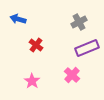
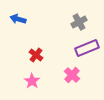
red cross: moved 10 px down
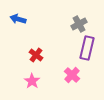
gray cross: moved 2 px down
purple rectangle: rotated 55 degrees counterclockwise
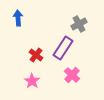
blue arrow: moved 1 px up; rotated 70 degrees clockwise
purple rectangle: moved 24 px left; rotated 20 degrees clockwise
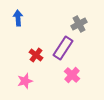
pink star: moved 7 px left; rotated 21 degrees clockwise
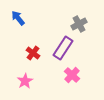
blue arrow: rotated 35 degrees counterclockwise
red cross: moved 3 px left, 2 px up
pink star: rotated 14 degrees counterclockwise
